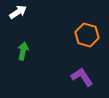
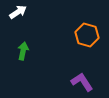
purple L-shape: moved 5 px down
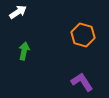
orange hexagon: moved 4 px left
green arrow: moved 1 px right
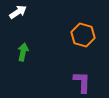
green arrow: moved 1 px left, 1 px down
purple L-shape: rotated 35 degrees clockwise
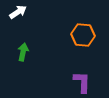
orange hexagon: rotated 10 degrees counterclockwise
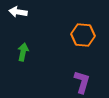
white arrow: rotated 138 degrees counterclockwise
purple L-shape: rotated 15 degrees clockwise
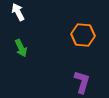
white arrow: rotated 54 degrees clockwise
green arrow: moved 2 px left, 4 px up; rotated 144 degrees clockwise
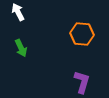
orange hexagon: moved 1 px left, 1 px up
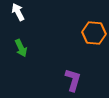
orange hexagon: moved 12 px right, 1 px up
purple L-shape: moved 9 px left, 2 px up
